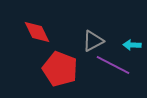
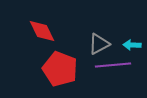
red diamond: moved 5 px right, 1 px up
gray triangle: moved 6 px right, 3 px down
purple line: rotated 32 degrees counterclockwise
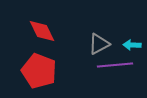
purple line: moved 2 px right
red pentagon: moved 21 px left, 2 px down
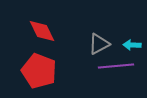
purple line: moved 1 px right, 1 px down
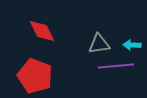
gray triangle: rotated 20 degrees clockwise
red pentagon: moved 4 px left, 5 px down
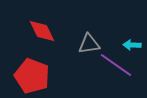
gray triangle: moved 10 px left
purple line: moved 1 px up; rotated 40 degrees clockwise
red pentagon: moved 3 px left
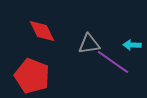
purple line: moved 3 px left, 3 px up
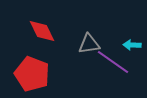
red pentagon: moved 2 px up
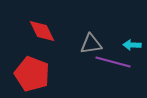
gray triangle: moved 2 px right
purple line: rotated 20 degrees counterclockwise
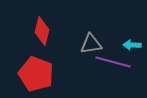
red diamond: rotated 40 degrees clockwise
red pentagon: moved 4 px right
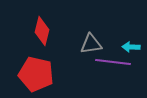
cyan arrow: moved 1 px left, 2 px down
purple line: rotated 8 degrees counterclockwise
red pentagon: rotated 8 degrees counterclockwise
